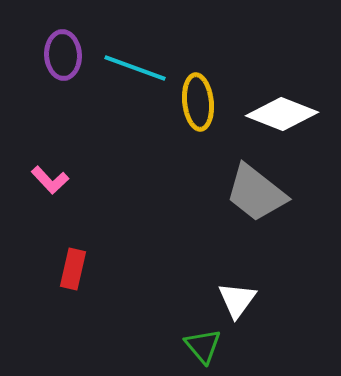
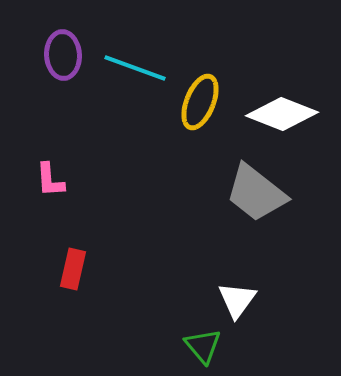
yellow ellipse: moved 2 px right; rotated 28 degrees clockwise
pink L-shape: rotated 39 degrees clockwise
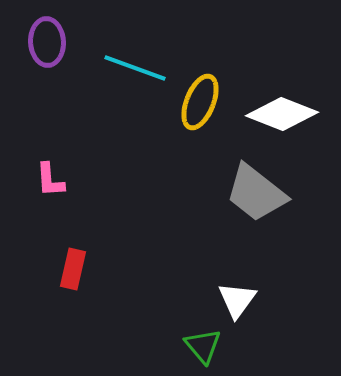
purple ellipse: moved 16 px left, 13 px up
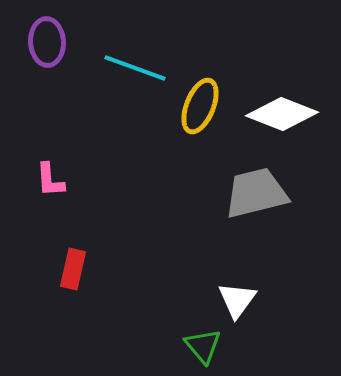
yellow ellipse: moved 4 px down
gray trapezoid: rotated 128 degrees clockwise
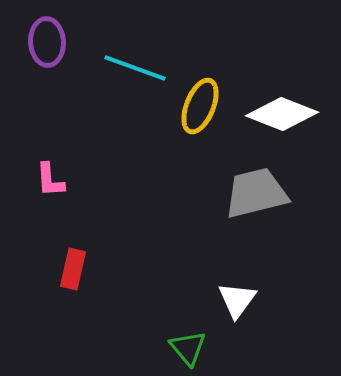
green triangle: moved 15 px left, 2 px down
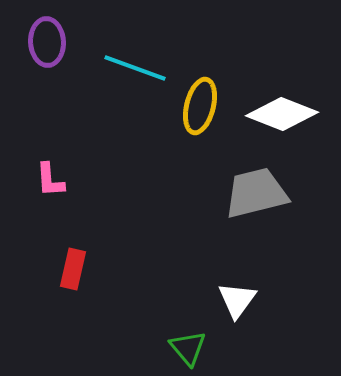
yellow ellipse: rotated 8 degrees counterclockwise
